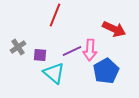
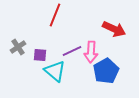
pink arrow: moved 1 px right, 2 px down
cyan triangle: moved 1 px right, 2 px up
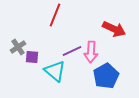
purple square: moved 8 px left, 2 px down
blue pentagon: moved 5 px down
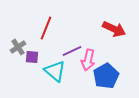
red line: moved 9 px left, 13 px down
pink arrow: moved 3 px left, 8 px down; rotated 10 degrees clockwise
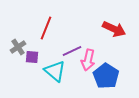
blue pentagon: rotated 10 degrees counterclockwise
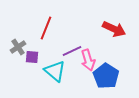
pink arrow: rotated 30 degrees counterclockwise
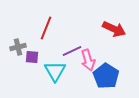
gray cross: rotated 21 degrees clockwise
cyan triangle: rotated 20 degrees clockwise
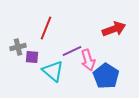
red arrow: rotated 45 degrees counterclockwise
cyan triangle: moved 2 px left; rotated 20 degrees counterclockwise
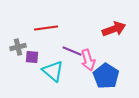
red line: rotated 60 degrees clockwise
purple line: rotated 48 degrees clockwise
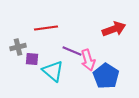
purple square: moved 2 px down
